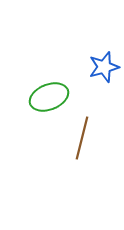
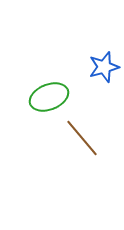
brown line: rotated 54 degrees counterclockwise
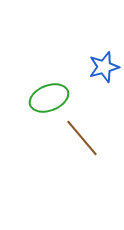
green ellipse: moved 1 px down
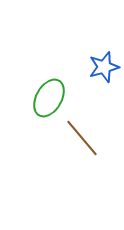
green ellipse: rotated 39 degrees counterclockwise
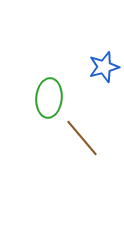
green ellipse: rotated 24 degrees counterclockwise
